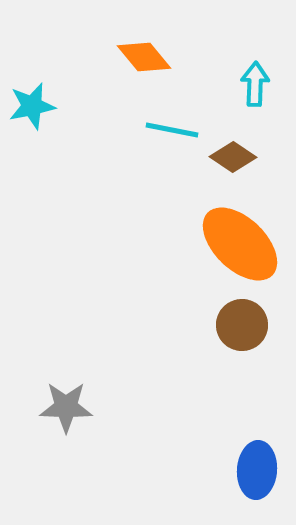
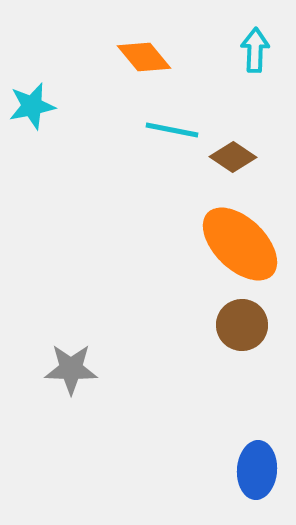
cyan arrow: moved 34 px up
gray star: moved 5 px right, 38 px up
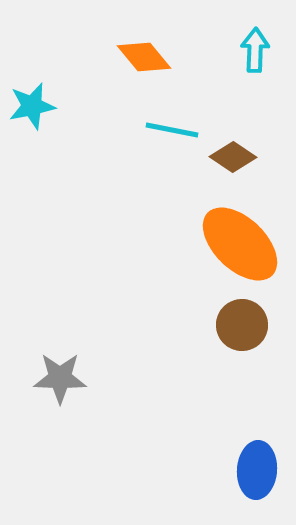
gray star: moved 11 px left, 9 px down
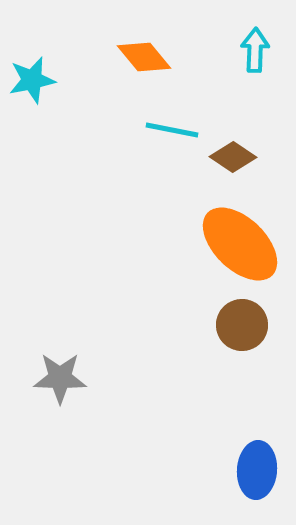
cyan star: moved 26 px up
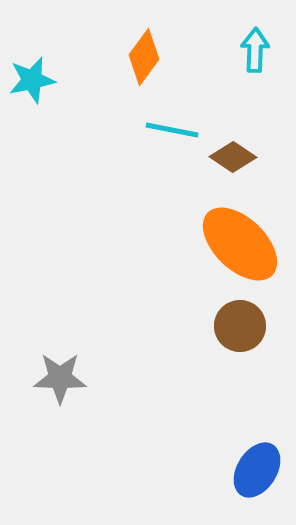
orange diamond: rotated 76 degrees clockwise
brown circle: moved 2 px left, 1 px down
blue ellipse: rotated 28 degrees clockwise
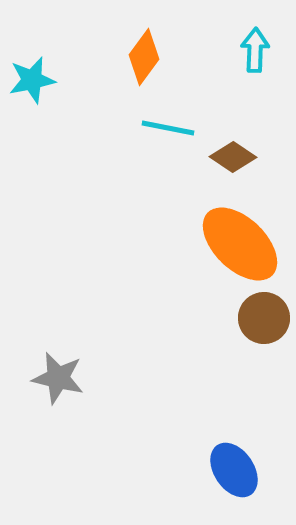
cyan line: moved 4 px left, 2 px up
brown circle: moved 24 px right, 8 px up
gray star: moved 2 px left; rotated 12 degrees clockwise
blue ellipse: moved 23 px left; rotated 66 degrees counterclockwise
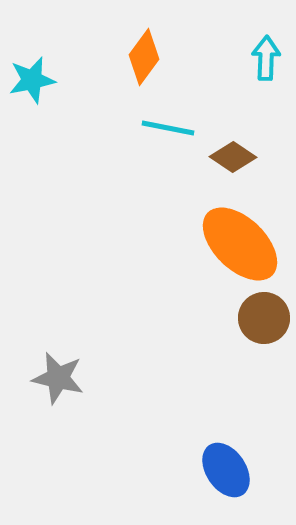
cyan arrow: moved 11 px right, 8 px down
blue ellipse: moved 8 px left
